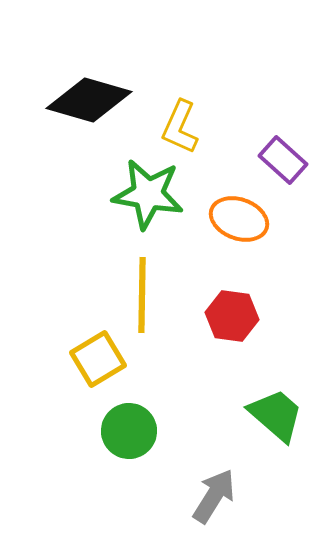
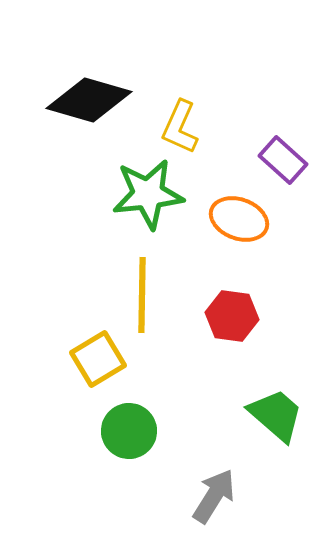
green star: rotated 16 degrees counterclockwise
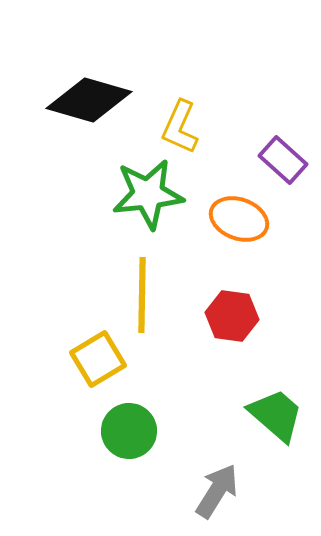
gray arrow: moved 3 px right, 5 px up
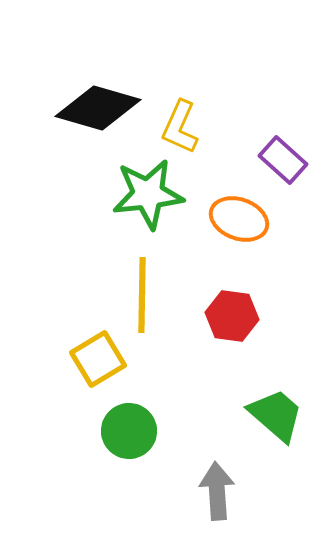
black diamond: moved 9 px right, 8 px down
gray arrow: rotated 36 degrees counterclockwise
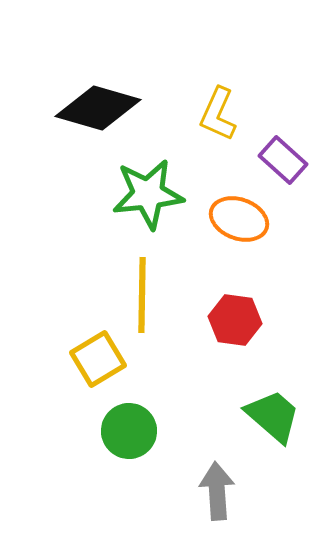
yellow L-shape: moved 38 px right, 13 px up
red hexagon: moved 3 px right, 4 px down
green trapezoid: moved 3 px left, 1 px down
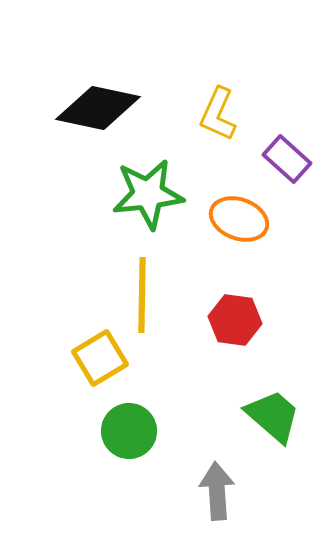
black diamond: rotated 4 degrees counterclockwise
purple rectangle: moved 4 px right, 1 px up
yellow square: moved 2 px right, 1 px up
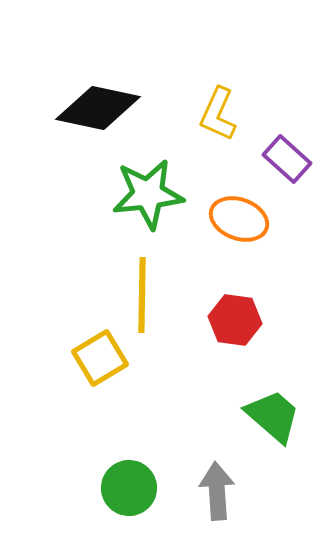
green circle: moved 57 px down
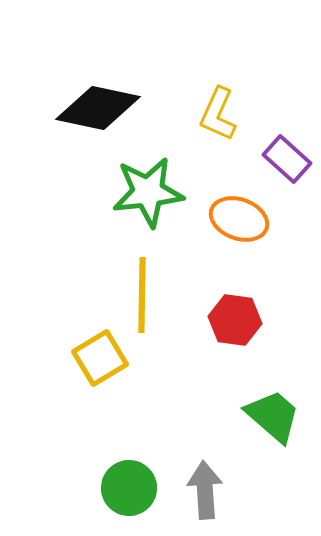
green star: moved 2 px up
gray arrow: moved 12 px left, 1 px up
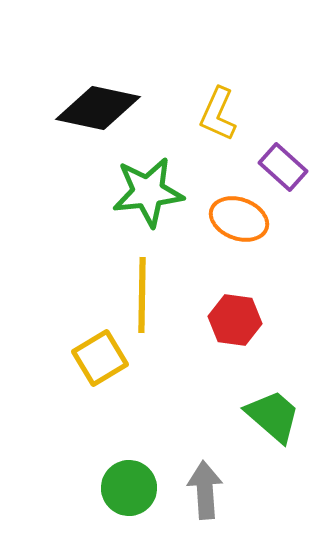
purple rectangle: moved 4 px left, 8 px down
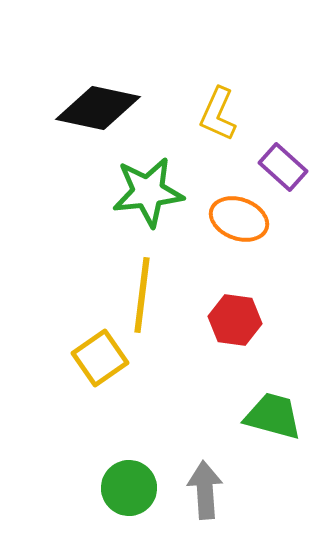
yellow line: rotated 6 degrees clockwise
yellow square: rotated 4 degrees counterclockwise
green trapezoid: rotated 26 degrees counterclockwise
